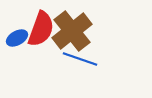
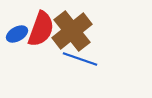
blue ellipse: moved 4 px up
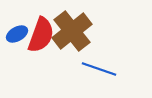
red semicircle: moved 6 px down
blue line: moved 19 px right, 10 px down
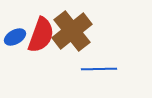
blue ellipse: moved 2 px left, 3 px down
blue line: rotated 20 degrees counterclockwise
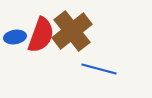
blue ellipse: rotated 20 degrees clockwise
blue line: rotated 16 degrees clockwise
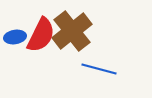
red semicircle: rotated 6 degrees clockwise
